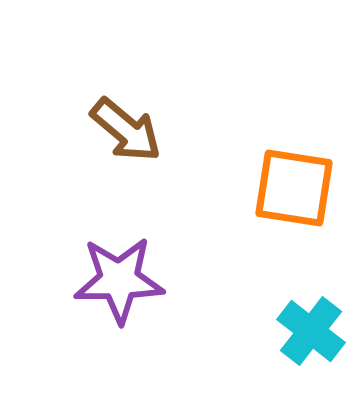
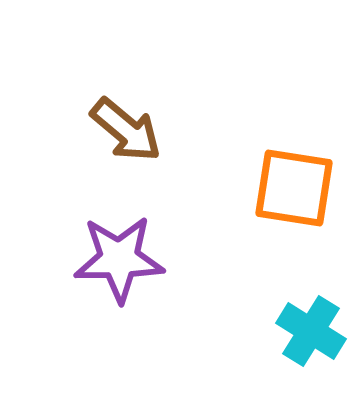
purple star: moved 21 px up
cyan cross: rotated 6 degrees counterclockwise
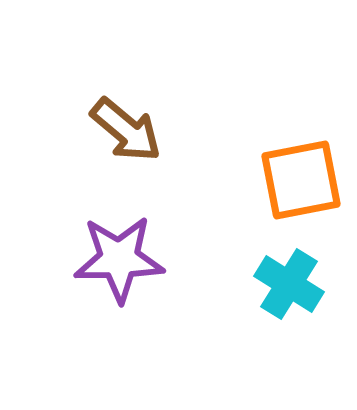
orange square: moved 7 px right, 8 px up; rotated 20 degrees counterclockwise
cyan cross: moved 22 px left, 47 px up
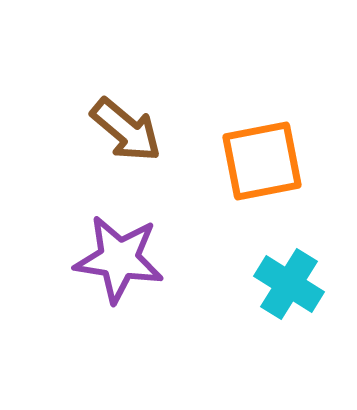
orange square: moved 39 px left, 19 px up
purple star: rotated 10 degrees clockwise
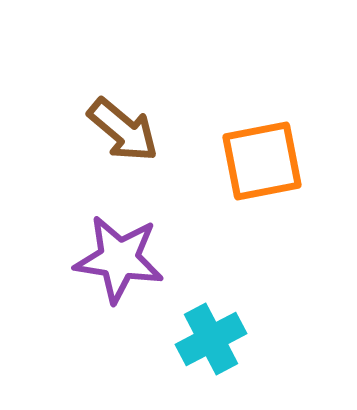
brown arrow: moved 3 px left
cyan cross: moved 78 px left, 55 px down; rotated 30 degrees clockwise
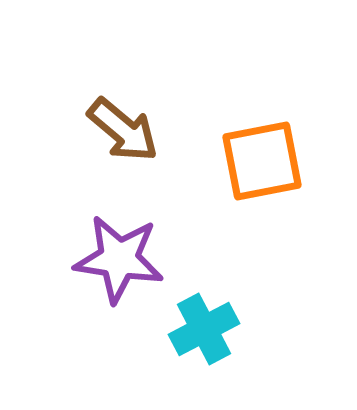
cyan cross: moved 7 px left, 10 px up
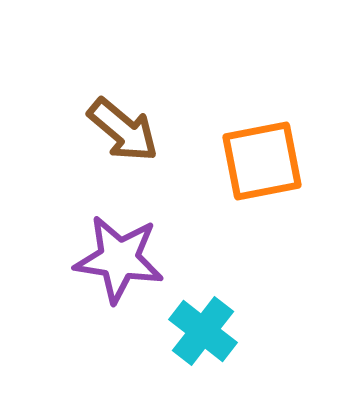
cyan cross: moved 1 px left, 2 px down; rotated 24 degrees counterclockwise
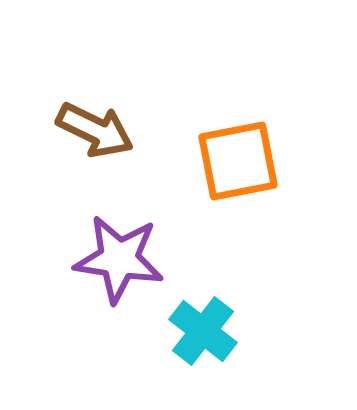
brown arrow: moved 28 px left; rotated 14 degrees counterclockwise
orange square: moved 24 px left
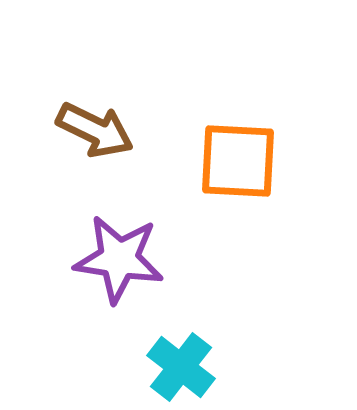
orange square: rotated 14 degrees clockwise
cyan cross: moved 22 px left, 36 px down
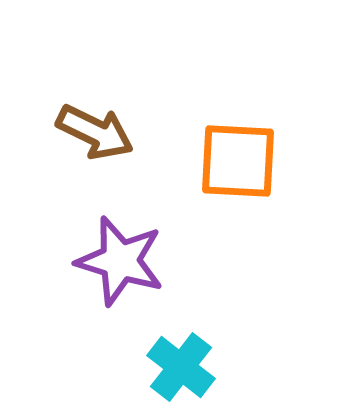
brown arrow: moved 2 px down
purple star: moved 1 px right, 2 px down; rotated 8 degrees clockwise
